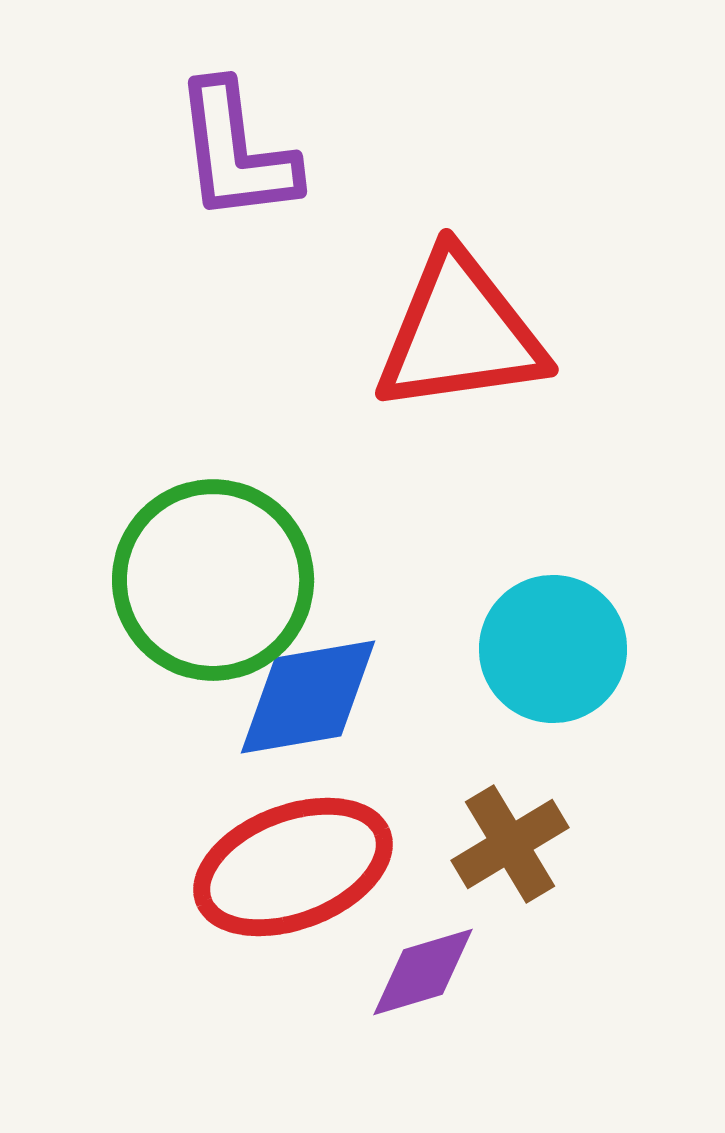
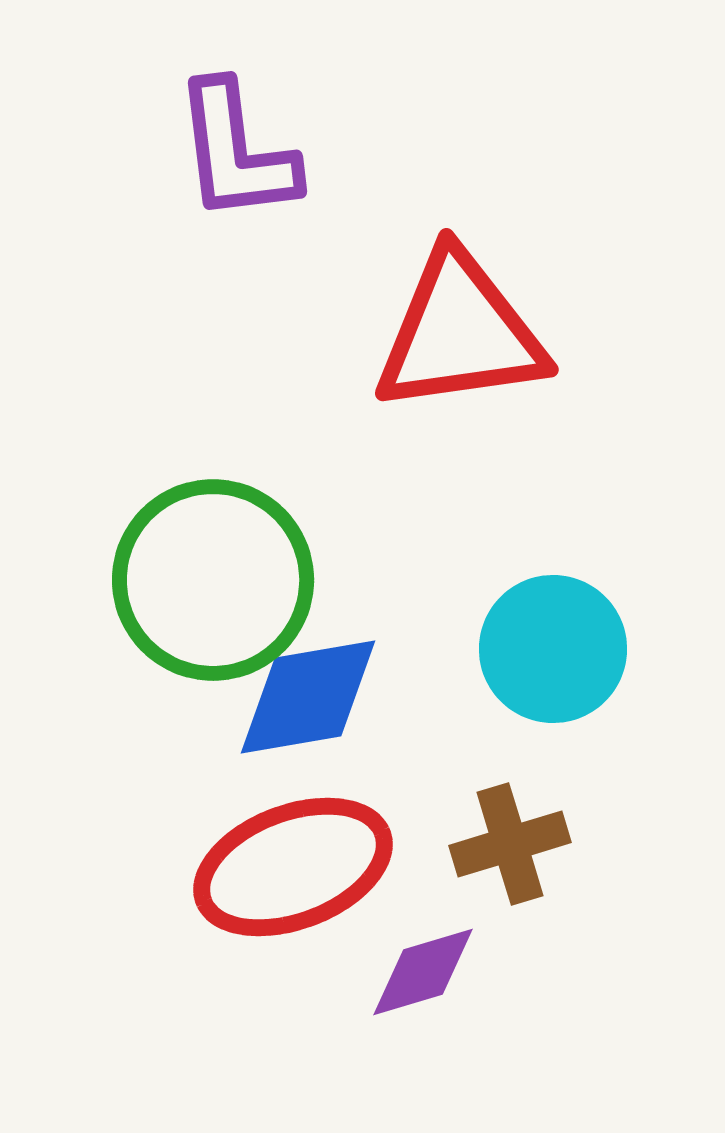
brown cross: rotated 14 degrees clockwise
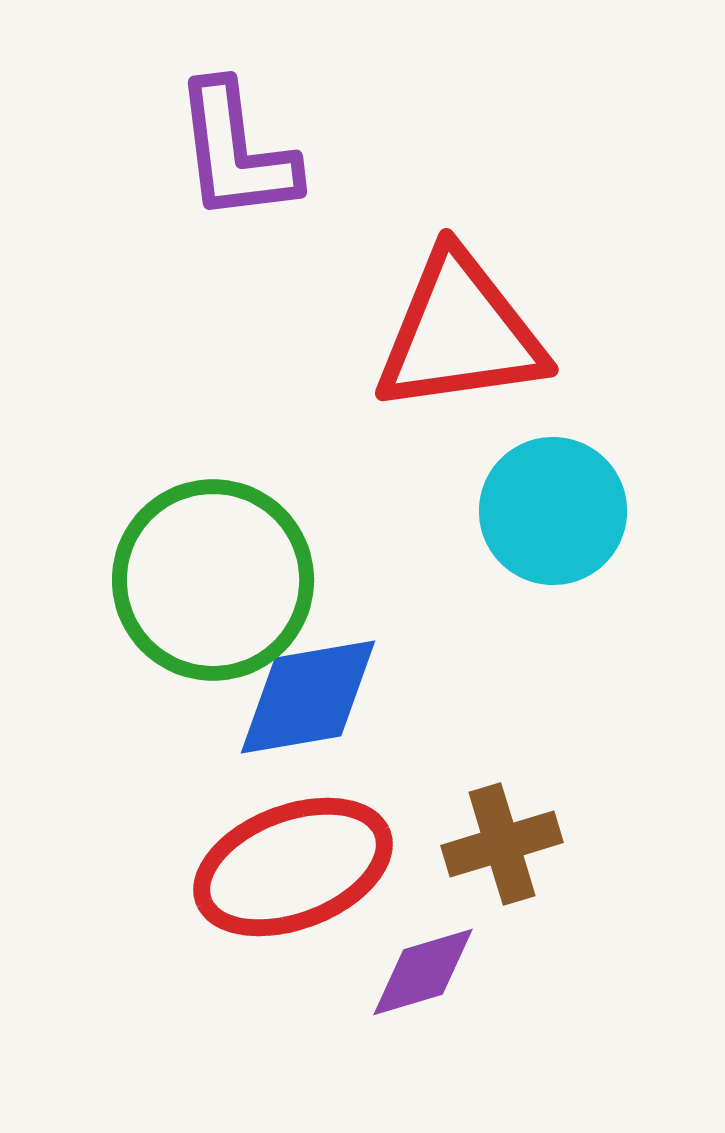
cyan circle: moved 138 px up
brown cross: moved 8 px left
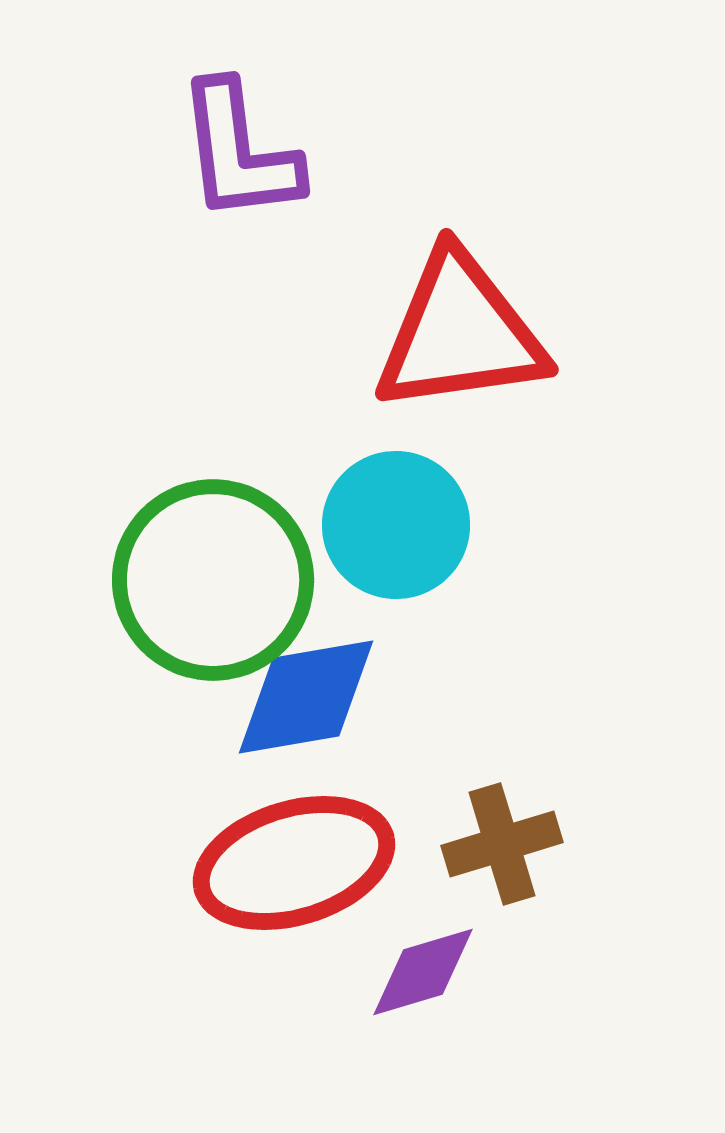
purple L-shape: moved 3 px right
cyan circle: moved 157 px left, 14 px down
blue diamond: moved 2 px left
red ellipse: moved 1 px right, 4 px up; rotated 4 degrees clockwise
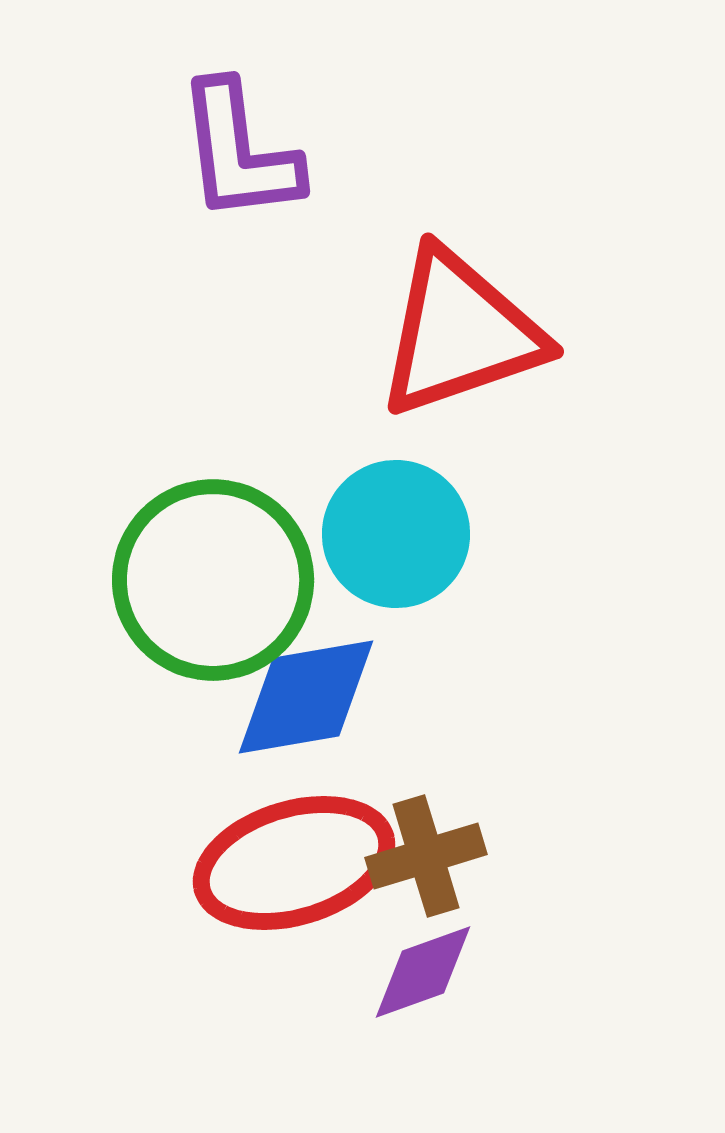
red triangle: rotated 11 degrees counterclockwise
cyan circle: moved 9 px down
brown cross: moved 76 px left, 12 px down
purple diamond: rotated 3 degrees counterclockwise
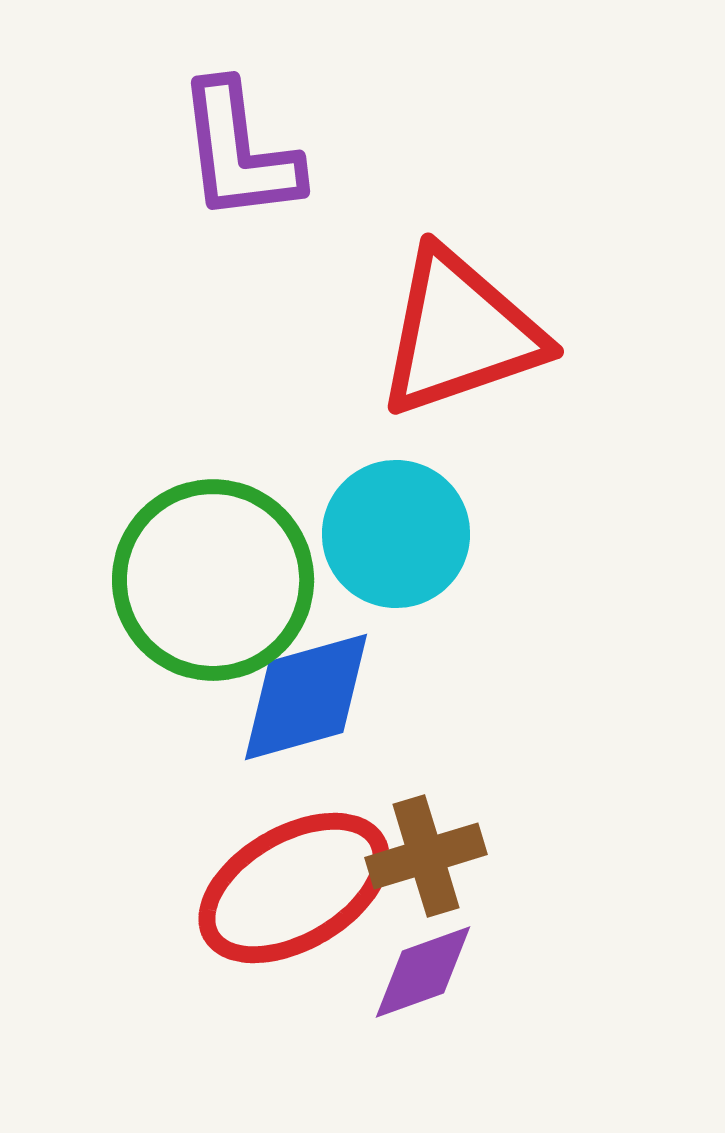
blue diamond: rotated 6 degrees counterclockwise
red ellipse: moved 25 px down; rotated 13 degrees counterclockwise
